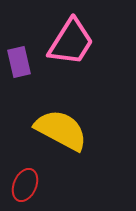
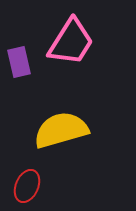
yellow semicircle: rotated 44 degrees counterclockwise
red ellipse: moved 2 px right, 1 px down
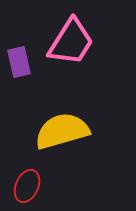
yellow semicircle: moved 1 px right, 1 px down
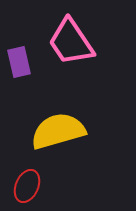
pink trapezoid: rotated 114 degrees clockwise
yellow semicircle: moved 4 px left
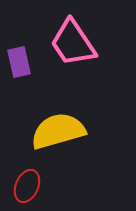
pink trapezoid: moved 2 px right, 1 px down
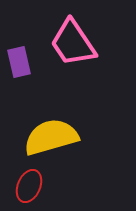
yellow semicircle: moved 7 px left, 6 px down
red ellipse: moved 2 px right
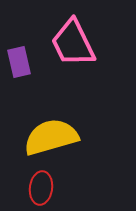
pink trapezoid: rotated 8 degrees clockwise
red ellipse: moved 12 px right, 2 px down; rotated 16 degrees counterclockwise
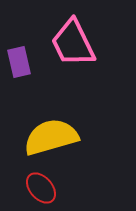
red ellipse: rotated 48 degrees counterclockwise
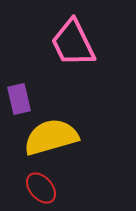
purple rectangle: moved 37 px down
